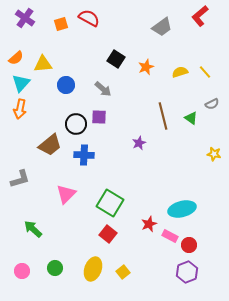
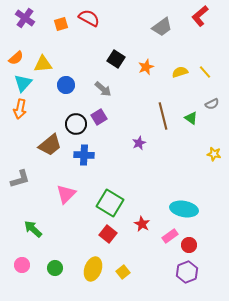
cyan triangle: moved 2 px right
purple square: rotated 35 degrees counterclockwise
cyan ellipse: moved 2 px right; rotated 24 degrees clockwise
red star: moved 7 px left; rotated 21 degrees counterclockwise
pink rectangle: rotated 63 degrees counterclockwise
pink circle: moved 6 px up
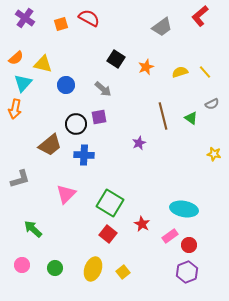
yellow triangle: rotated 18 degrees clockwise
orange arrow: moved 5 px left
purple square: rotated 21 degrees clockwise
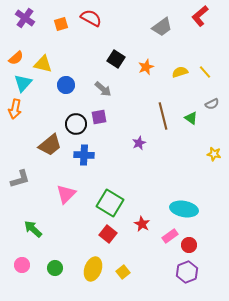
red semicircle: moved 2 px right
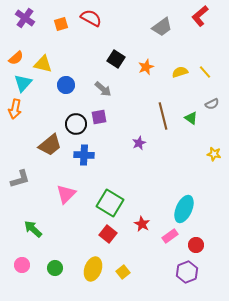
cyan ellipse: rotated 76 degrees counterclockwise
red circle: moved 7 px right
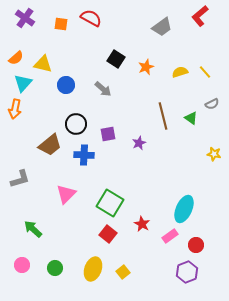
orange square: rotated 24 degrees clockwise
purple square: moved 9 px right, 17 px down
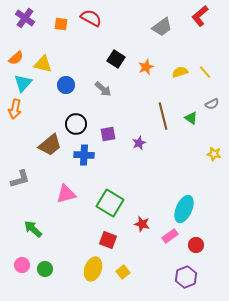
pink triangle: rotated 30 degrees clockwise
red star: rotated 14 degrees counterclockwise
red square: moved 6 px down; rotated 18 degrees counterclockwise
green circle: moved 10 px left, 1 px down
purple hexagon: moved 1 px left, 5 px down
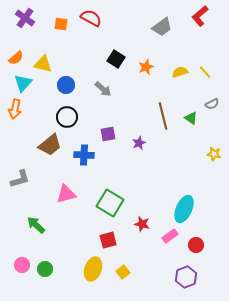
black circle: moved 9 px left, 7 px up
green arrow: moved 3 px right, 4 px up
red square: rotated 36 degrees counterclockwise
